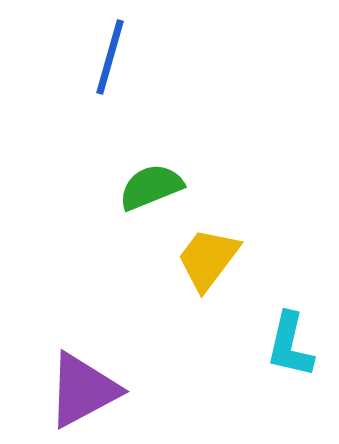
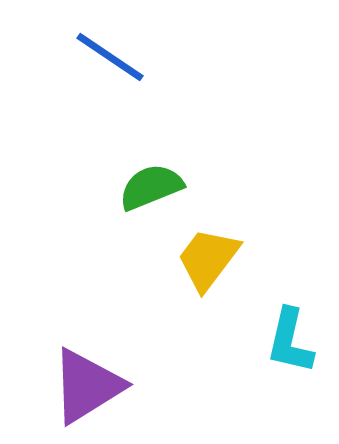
blue line: rotated 72 degrees counterclockwise
cyan L-shape: moved 4 px up
purple triangle: moved 4 px right, 4 px up; rotated 4 degrees counterclockwise
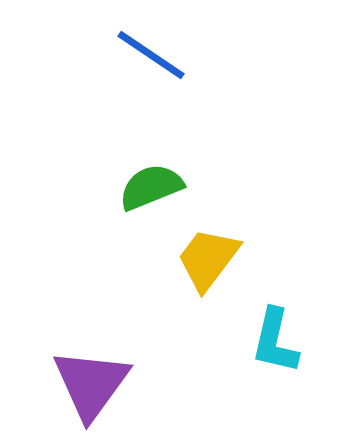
blue line: moved 41 px right, 2 px up
cyan L-shape: moved 15 px left
purple triangle: moved 4 px right, 2 px up; rotated 22 degrees counterclockwise
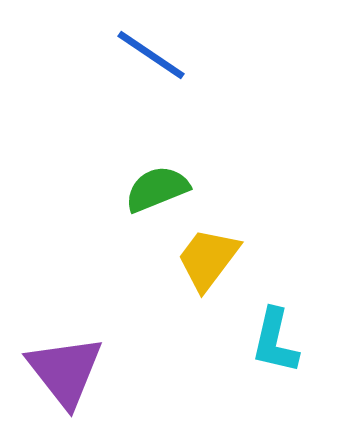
green semicircle: moved 6 px right, 2 px down
purple triangle: moved 26 px left, 13 px up; rotated 14 degrees counterclockwise
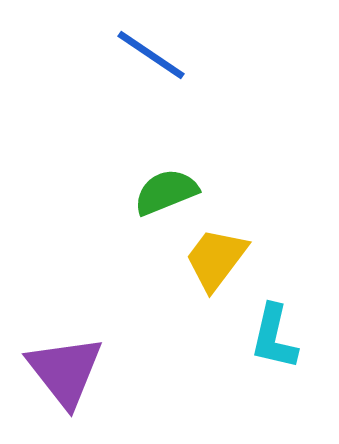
green semicircle: moved 9 px right, 3 px down
yellow trapezoid: moved 8 px right
cyan L-shape: moved 1 px left, 4 px up
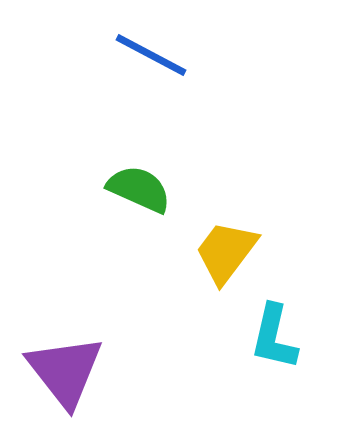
blue line: rotated 6 degrees counterclockwise
green semicircle: moved 27 px left, 3 px up; rotated 46 degrees clockwise
yellow trapezoid: moved 10 px right, 7 px up
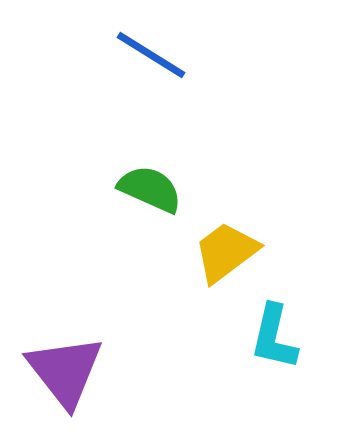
blue line: rotated 4 degrees clockwise
green semicircle: moved 11 px right
yellow trapezoid: rotated 16 degrees clockwise
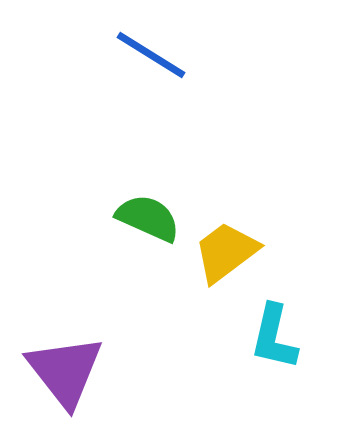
green semicircle: moved 2 px left, 29 px down
